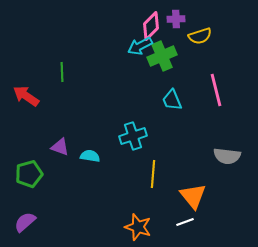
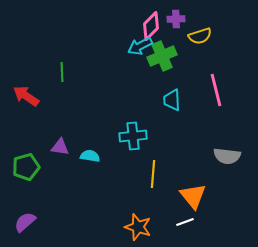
cyan trapezoid: rotated 20 degrees clockwise
cyan cross: rotated 12 degrees clockwise
purple triangle: rotated 12 degrees counterclockwise
green pentagon: moved 3 px left, 7 px up
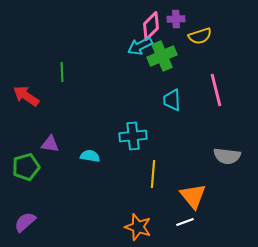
purple triangle: moved 10 px left, 3 px up
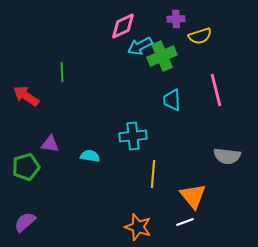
pink diamond: moved 28 px left; rotated 20 degrees clockwise
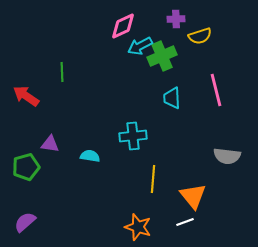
cyan trapezoid: moved 2 px up
yellow line: moved 5 px down
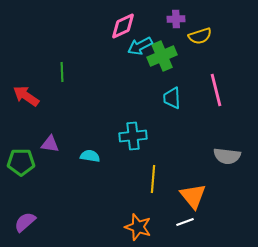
green pentagon: moved 5 px left, 5 px up; rotated 16 degrees clockwise
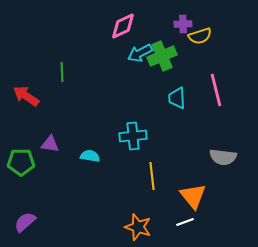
purple cross: moved 7 px right, 5 px down
cyan arrow: moved 7 px down
cyan trapezoid: moved 5 px right
gray semicircle: moved 4 px left, 1 px down
yellow line: moved 1 px left, 3 px up; rotated 12 degrees counterclockwise
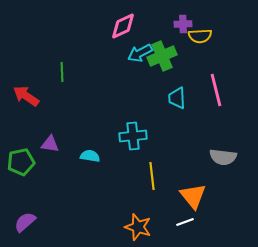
yellow semicircle: rotated 15 degrees clockwise
green pentagon: rotated 12 degrees counterclockwise
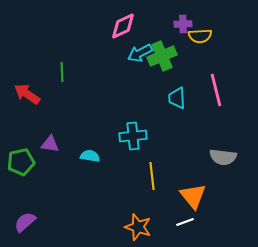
red arrow: moved 1 px right, 2 px up
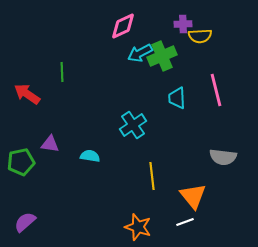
cyan cross: moved 11 px up; rotated 28 degrees counterclockwise
